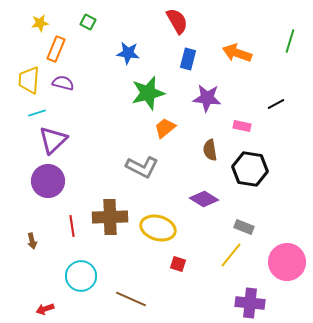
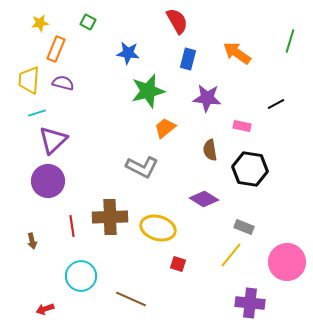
orange arrow: rotated 16 degrees clockwise
green star: moved 2 px up
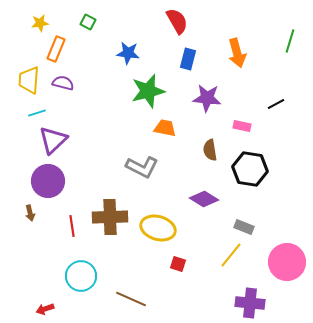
orange arrow: rotated 140 degrees counterclockwise
orange trapezoid: rotated 50 degrees clockwise
brown arrow: moved 2 px left, 28 px up
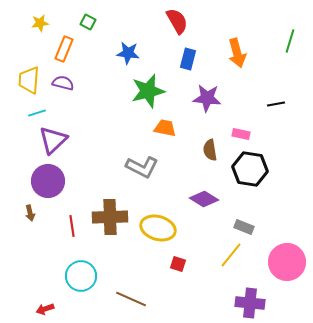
orange rectangle: moved 8 px right
black line: rotated 18 degrees clockwise
pink rectangle: moved 1 px left, 8 px down
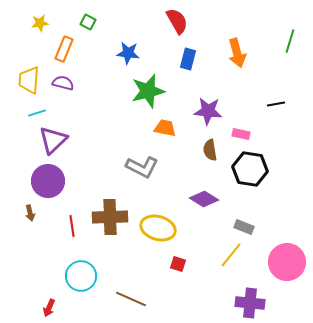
purple star: moved 1 px right, 13 px down
red arrow: moved 4 px right, 1 px up; rotated 48 degrees counterclockwise
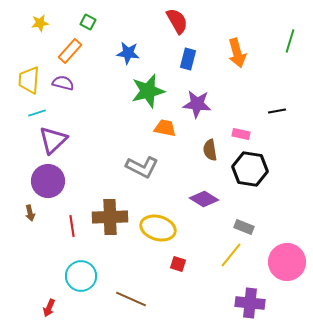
orange rectangle: moved 6 px right, 2 px down; rotated 20 degrees clockwise
black line: moved 1 px right, 7 px down
purple star: moved 11 px left, 7 px up
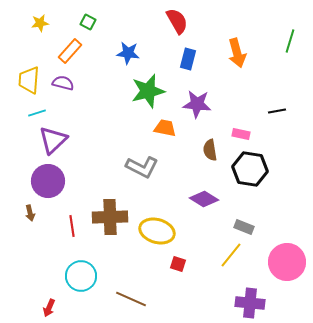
yellow ellipse: moved 1 px left, 3 px down
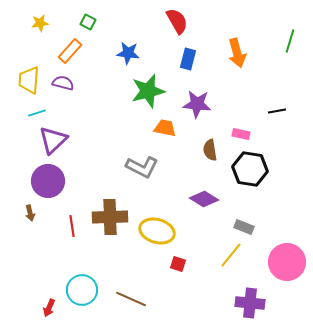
cyan circle: moved 1 px right, 14 px down
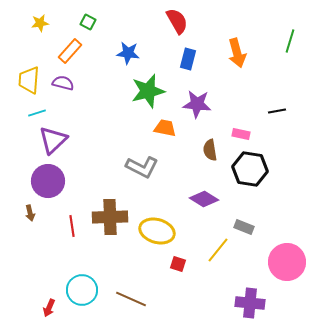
yellow line: moved 13 px left, 5 px up
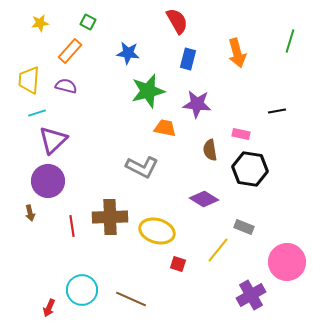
purple semicircle: moved 3 px right, 3 px down
purple cross: moved 1 px right, 8 px up; rotated 36 degrees counterclockwise
